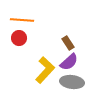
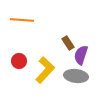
red circle: moved 23 px down
purple semicircle: moved 12 px right, 7 px up; rotated 150 degrees clockwise
gray ellipse: moved 4 px right, 6 px up
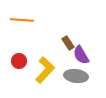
purple semicircle: rotated 48 degrees counterclockwise
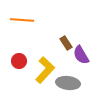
brown rectangle: moved 2 px left
gray ellipse: moved 8 px left, 7 px down
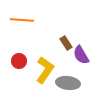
yellow L-shape: rotated 8 degrees counterclockwise
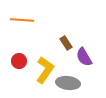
purple semicircle: moved 3 px right, 2 px down
